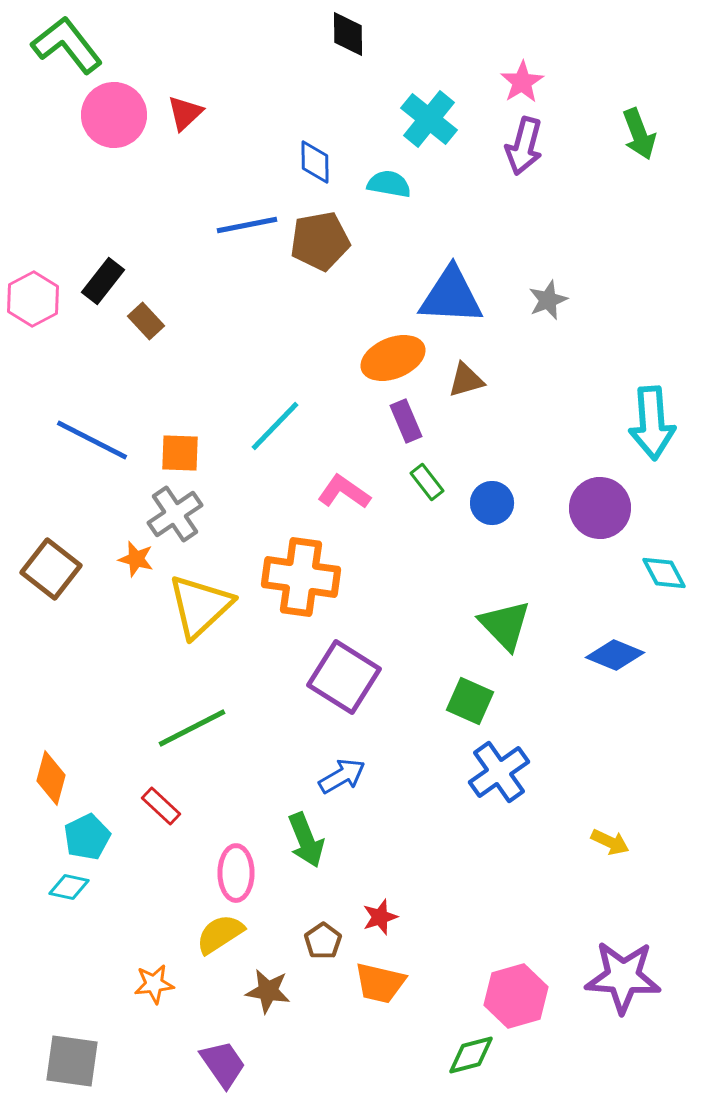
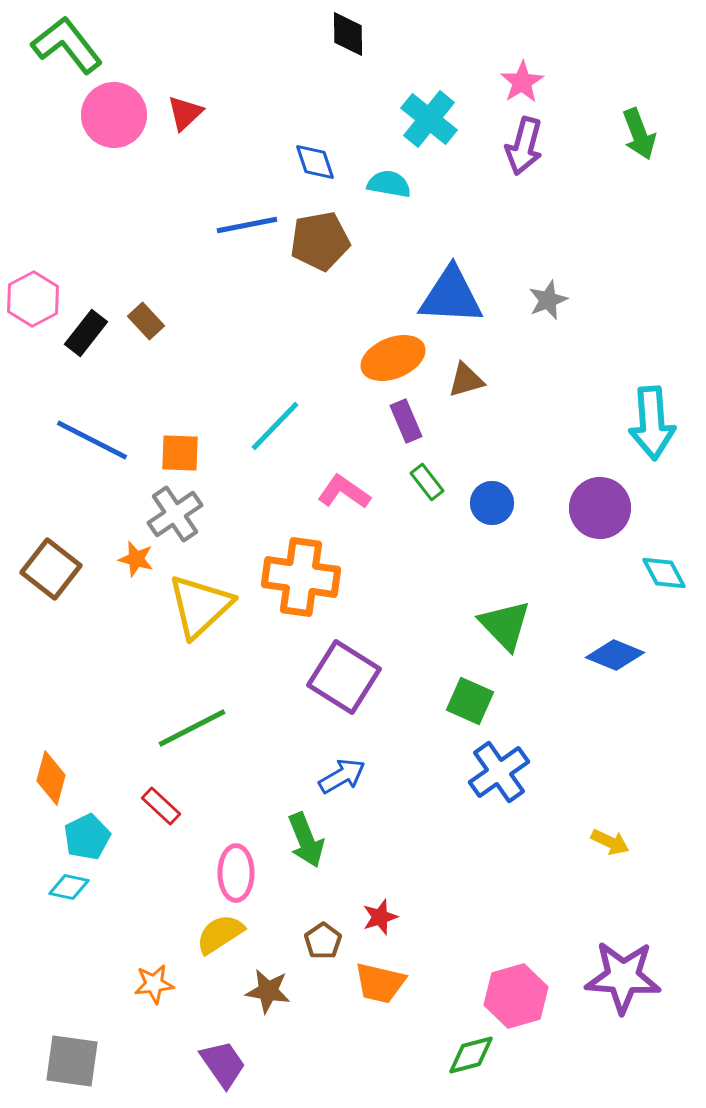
blue diamond at (315, 162): rotated 18 degrees counterclockwise
black rectangle at (103, 281): moved 17 px left, 52 px down
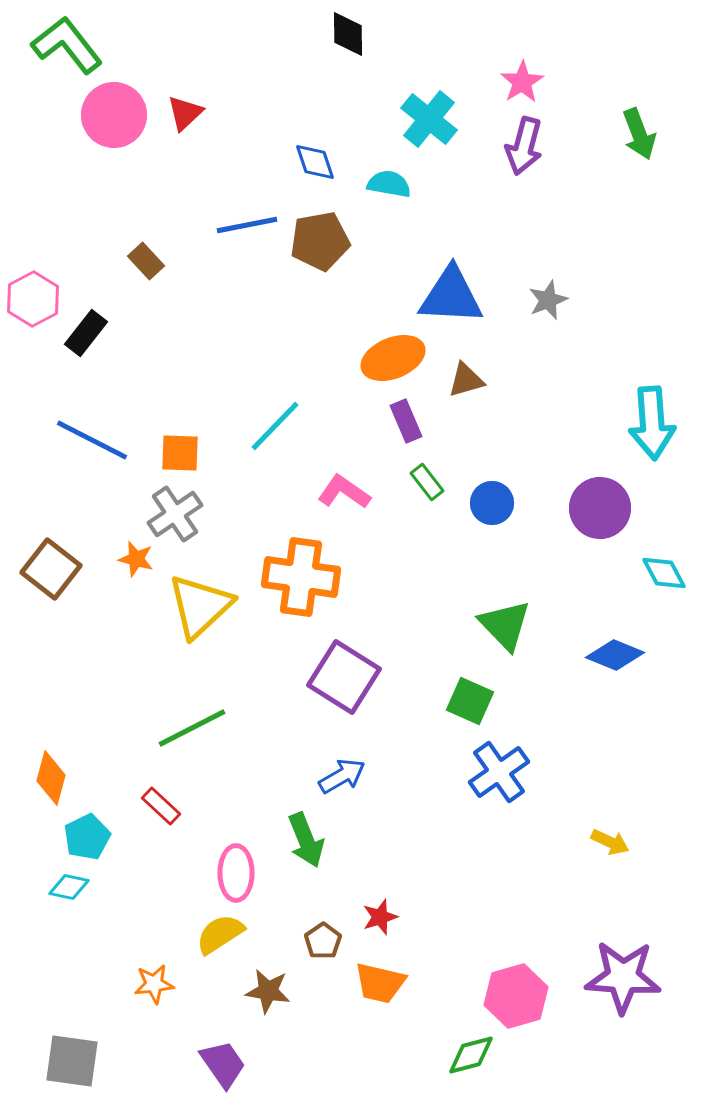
brown rectangle at (146, 321): moved 60 px up
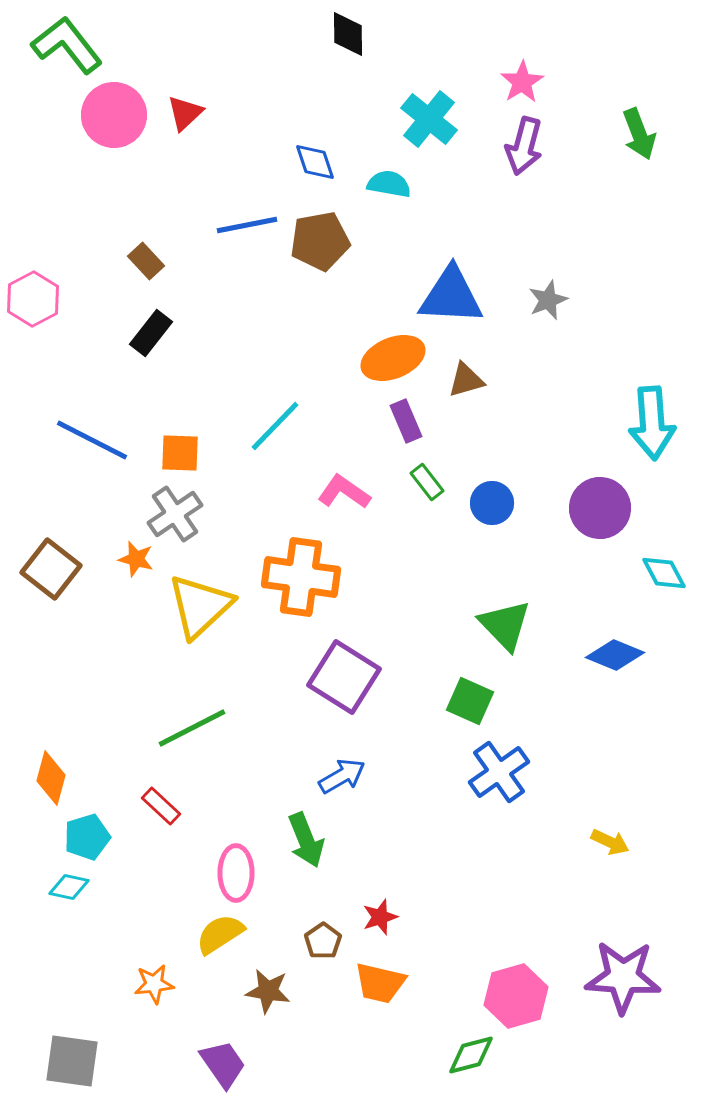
black rectangle at (86, 333): moved 65 px right
cyan pentagon at (87, 837): rotated 9 degrees clockwise
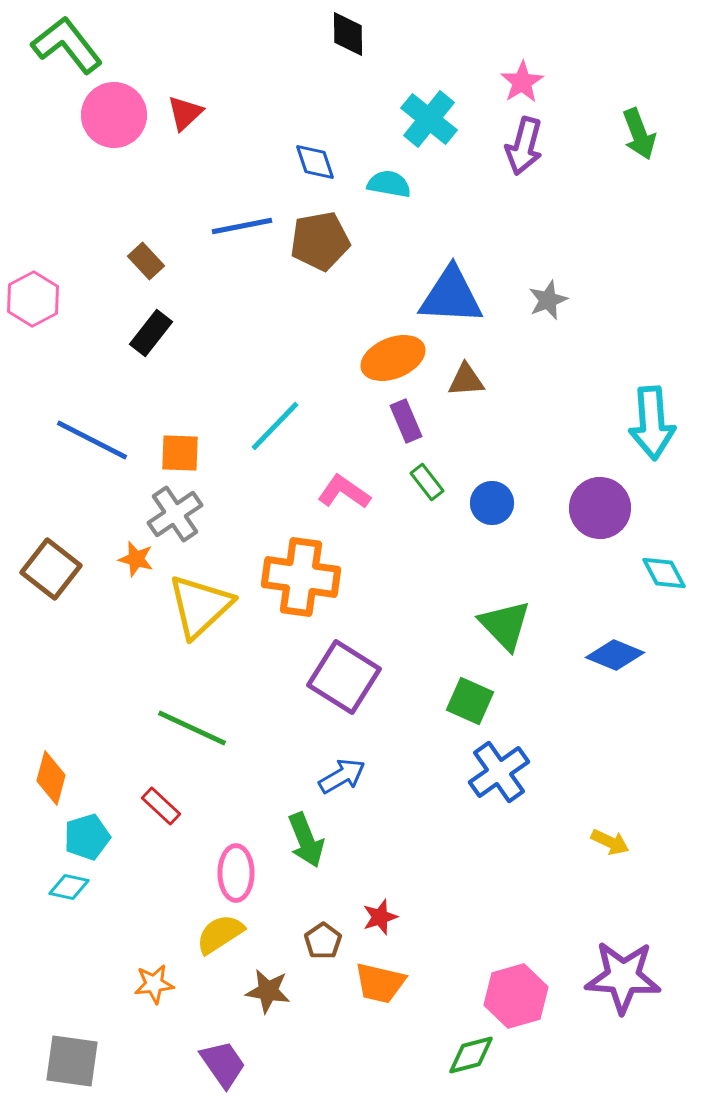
blue line at (247, 225): moved 5 px left, 1 px down
brown triangle at (466, 380): rotated 12 degrees clockwise
green line at (192, 728): rotated 52 degrees clockwise
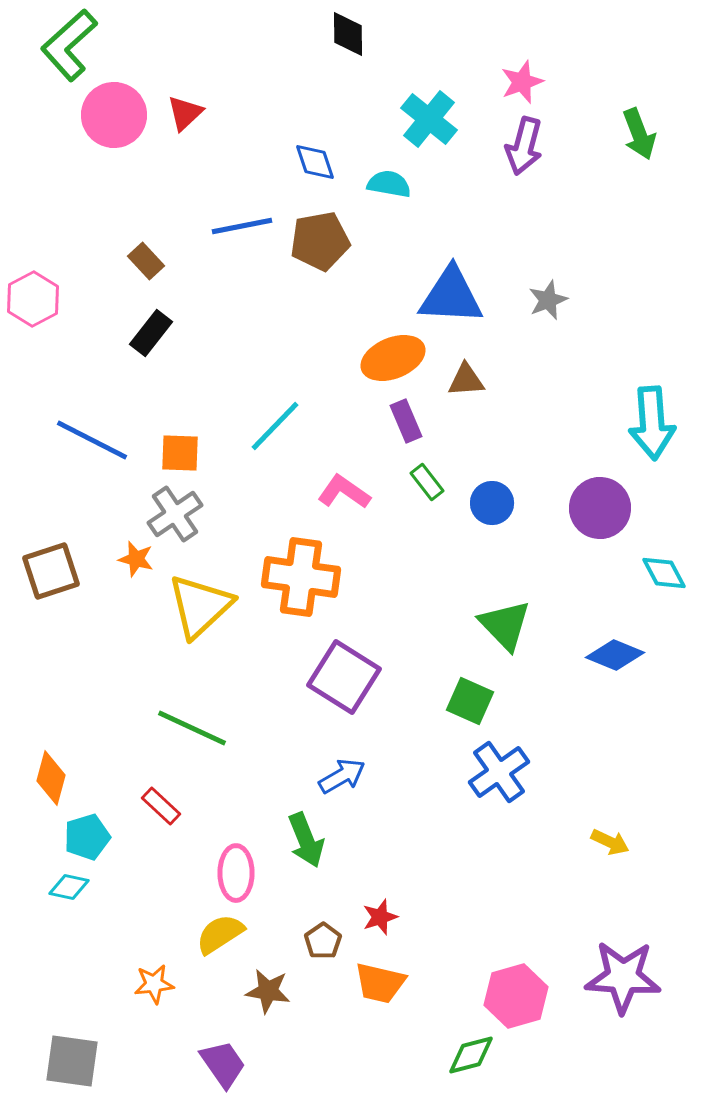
green L-shape at (67, 45): moved 2 px right; rotated 94 degrees counterclockwise
pink star at (522, 82): rotated 12 degrees clockwise
brown square at (51, 569): moved 2 px down; rotated 34 degrees clockwise
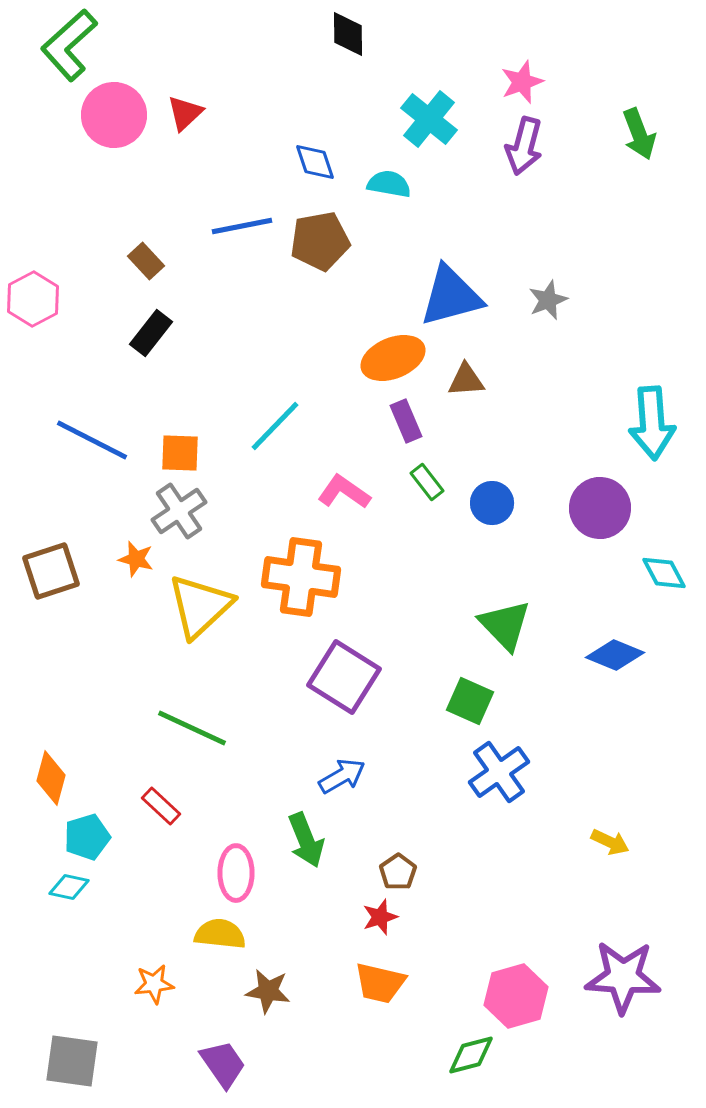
blue triangle at (451, 296): rotated 18 degrees counterclockwise
gray cross at (175, 514): moved 4 px right, 3 px up
yellow semicircle at (220, 934): rotated 39 degrees clockwise
brown pentagon at (323, 941): moved 75 px right, 69 px up
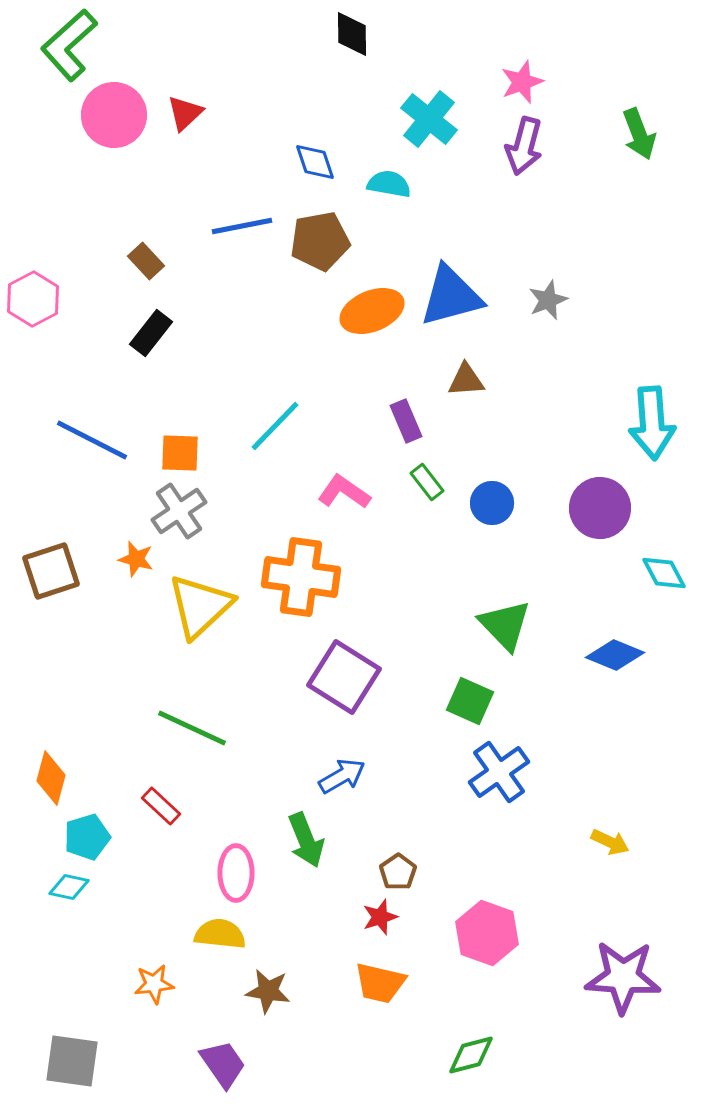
black diamond at (348, 34): moved 4 px right
orange ellipse at (393, 358): moved 21 px left, 47 px up
pink hexagon at (516, 996): moved 29 px left, 63 px up; rotated 24 degrees counterclockwise
